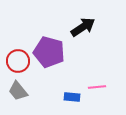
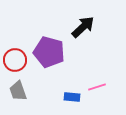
black arrow: rotated 10 degrees counterclockwise
red circle: moved 3 px left, 1 px up
pink line: rotated 12 degrees counterclockwise
gray trapezoid: rotated 20 degrees clockwise
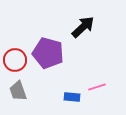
purple pentagon: moved 1 px left, 1 px down
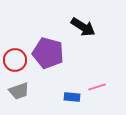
black arrow: rotated 75 degrees clockwise
gray trapezoid: moved 1 px right; rotated 90 degrees counterclockwise
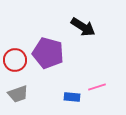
gray trapezoid: moved 1 px left, 3 px down
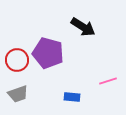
red circle: moved 2 px right
pink line: moved 11 px right, 6 px up
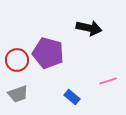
black arrow: moved 6 px right, 1 px down; rotated 20 degrees counterclockwise
blue rectangle: rotated 35 degrees clockwise
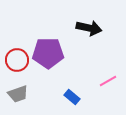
purple pentagon: rotated 16 degrees counterclockwise
pink line: rotated 12 degrees counterclockwise
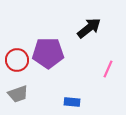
black arrow: rotated 50 degrees counterclockwise
pink line: moved 12 px up; rotated 36 degrees counterclockwise
blue rectangle: moved 5 px down; rotated 35 degrees counterclockwise
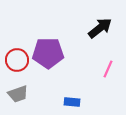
black arrow: moved 11 px right
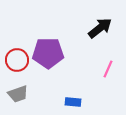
blue rectangle: moved 1 px right
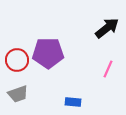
black arrow: moved 7 px right
